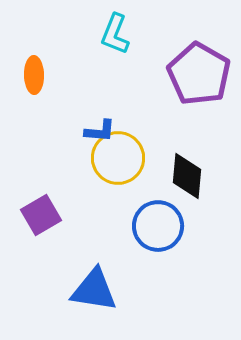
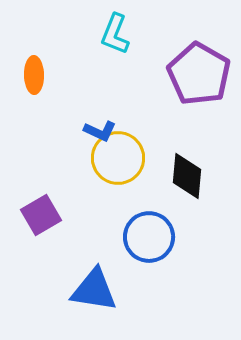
blue L-shape: rotated 20 degrees clockwise
blue circle: moved 9 px left, 11 px down
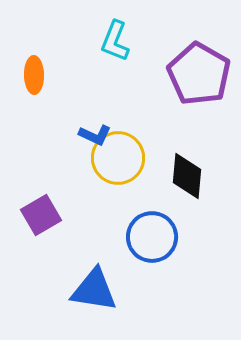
cyan L-shape: moved 7 px down
blue L-shape: moved 5 px left, 4 px down
blue circle: moved 3 px right
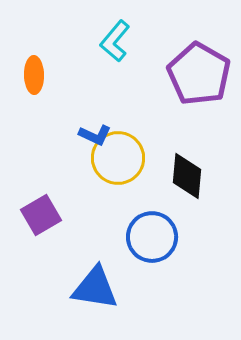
cyan L-shape: rotated 18 degrees clockwise
blue triangle: moved 1 px right, 2 px up
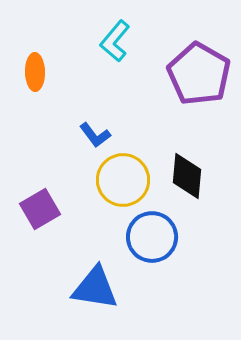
orange ellipse: moved 1 px right, 3 px up
blue L-shape: rotated 28 degrees clockwise
yellow circle: moved 5 px right, 22 px down
purple square: moved 1 px left, 6 px up
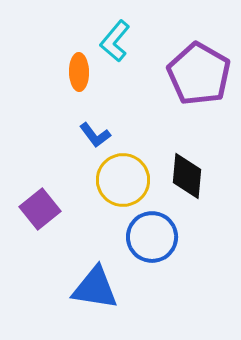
orange ellipse: moved 44 px right
purple square: rotated 9 degrees counterclockwise
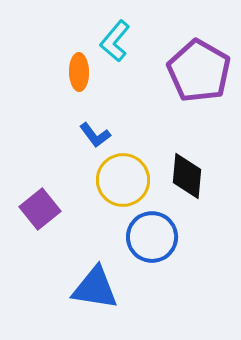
purple pentagon: moved 3 px up
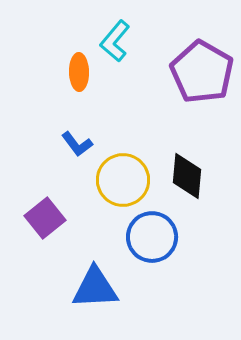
purple pentagon: moved 3 px right, 1 px down
blue L-shape: moved 18 px left, 9 px down
purple square: moved 5 px right, 9 px down
blue triangle: rotated 12 degrees counterclockwise
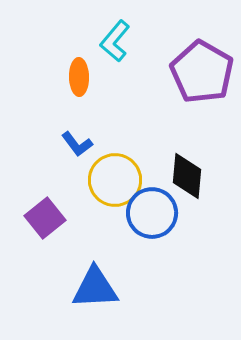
orange ellipse: moved 5 px down
yellow circle: moved 8 px left
blue circle: moved 24 px up
